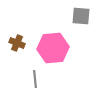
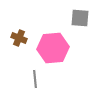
gray square: moved 1 px left, 2 px down
brown cross: moved 2 px right, 5 px up
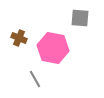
pink hexagon: rotated 16 degrees clockwise
gray line: rotated 24 degrees counterclockwise
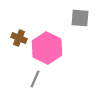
pink hexagon: moved 6 px left; rotated 16 degrees clockwise
gray line: rotated 54 degrees clockwise
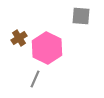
gray square: moved 1 px right, 2 px up
brown cross: rotated 35 degrees clockwise
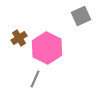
gray square: rotated 30 degrees counterclockwise
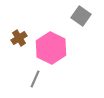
gray square: rotated 30 degrees counterclockwise
pink hexagon: moved 4 px right
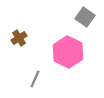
gray square: moved 4 px right, 1 px down
pink hexagon: moved 17 px right, 4 px down
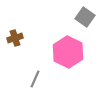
brown cross: moved 4 px left; rotated 14 degrees clockwise
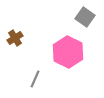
brown cross: rotated 14 degrees counterclockwise
